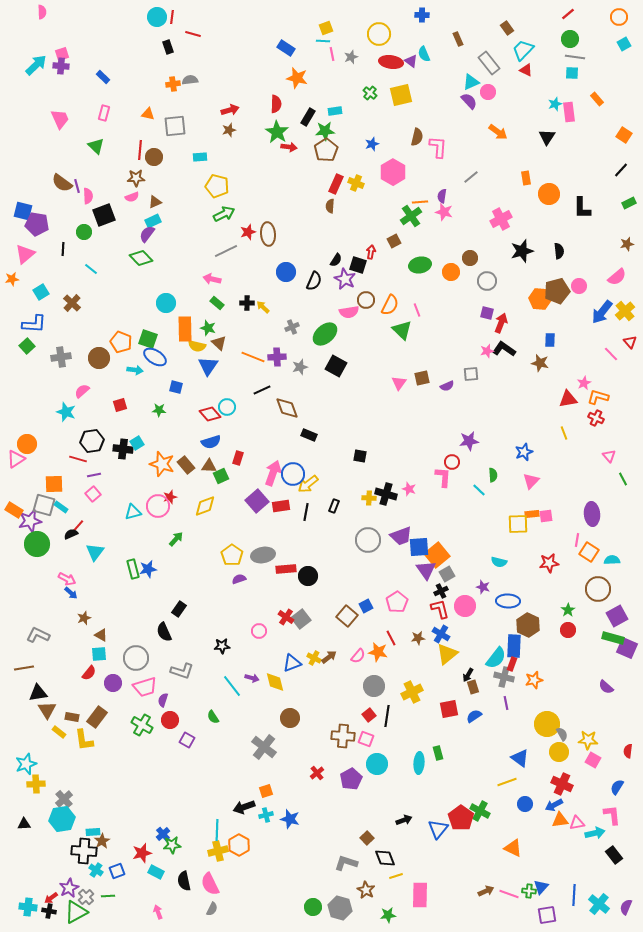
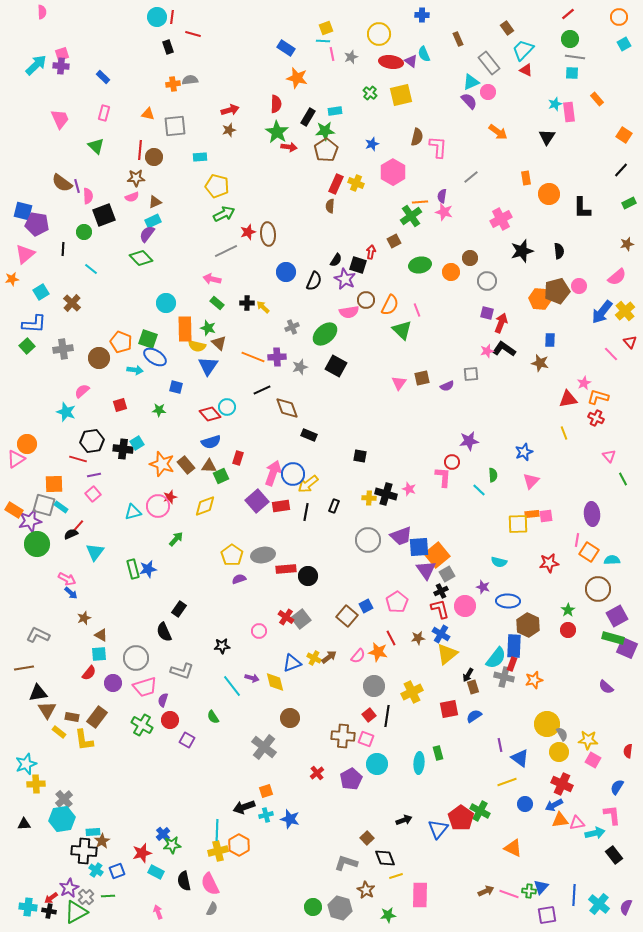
gray cross at (61, 357): moved 2 px right, 8 px up
purple line at (506, 703): moved 6 px left, 42 px down
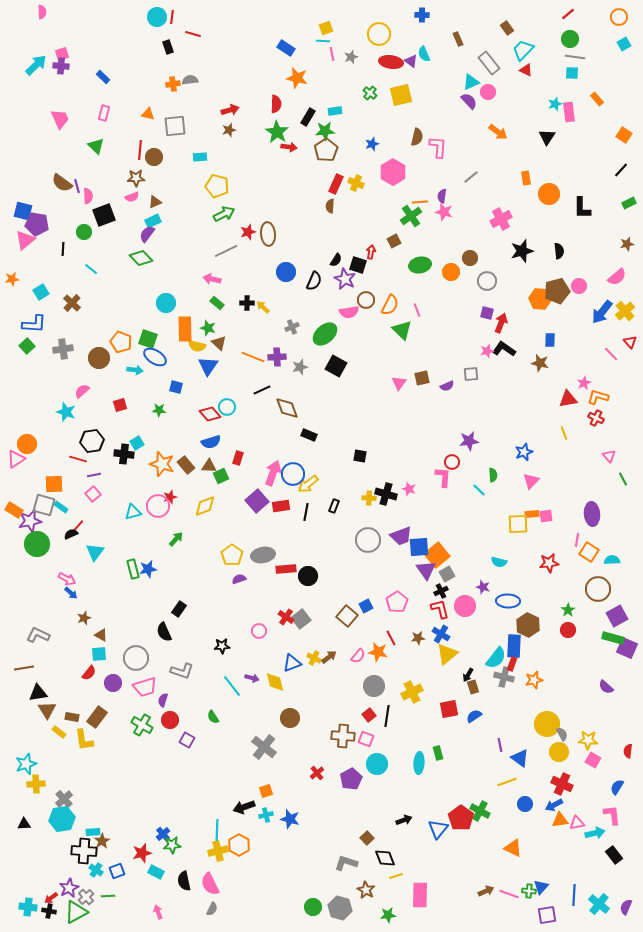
pink triangle at (25, 254): moved 14 px up
black cross at (123, 449): moved 1 px right, 5 px down
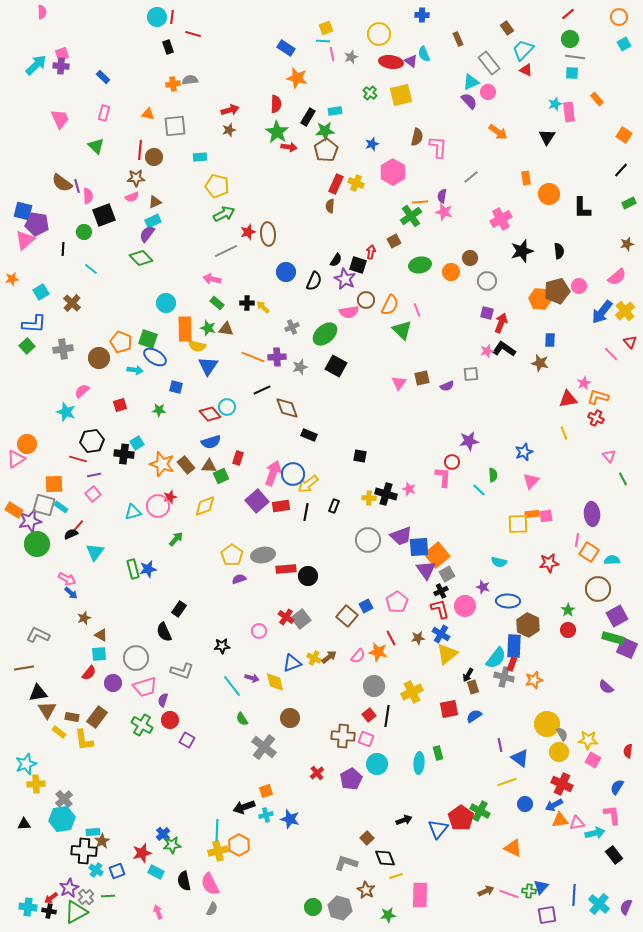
brown triangle at (219, 343): moved 7 px right, 14 px up; rotated 35 degrees counterclockwise
green semicircle at (213, 717): moved 29 px right, 2 px down
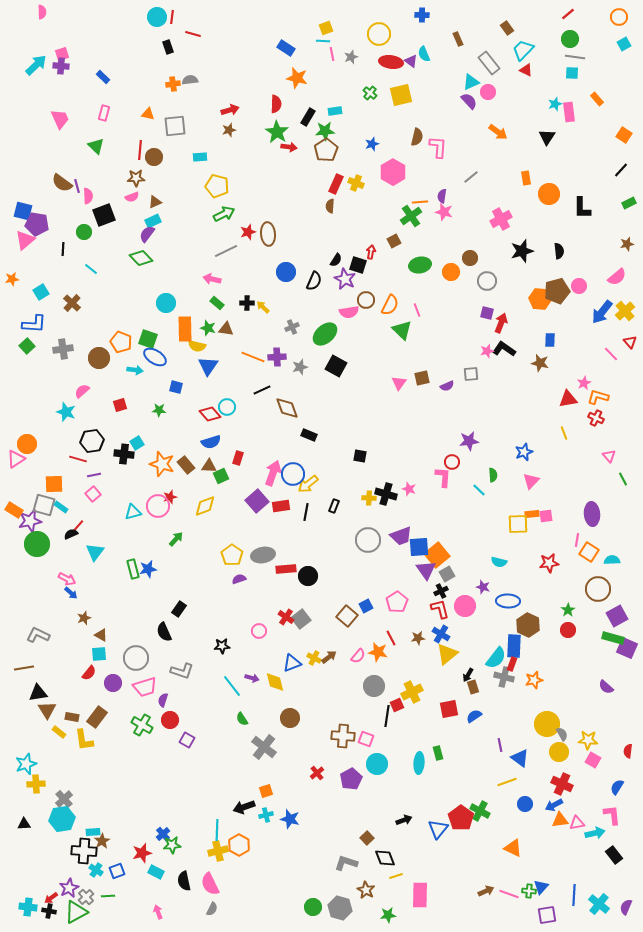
red square at (369, 715): moved 28 px right, 10 px up; rotated 16 degrees clockwise
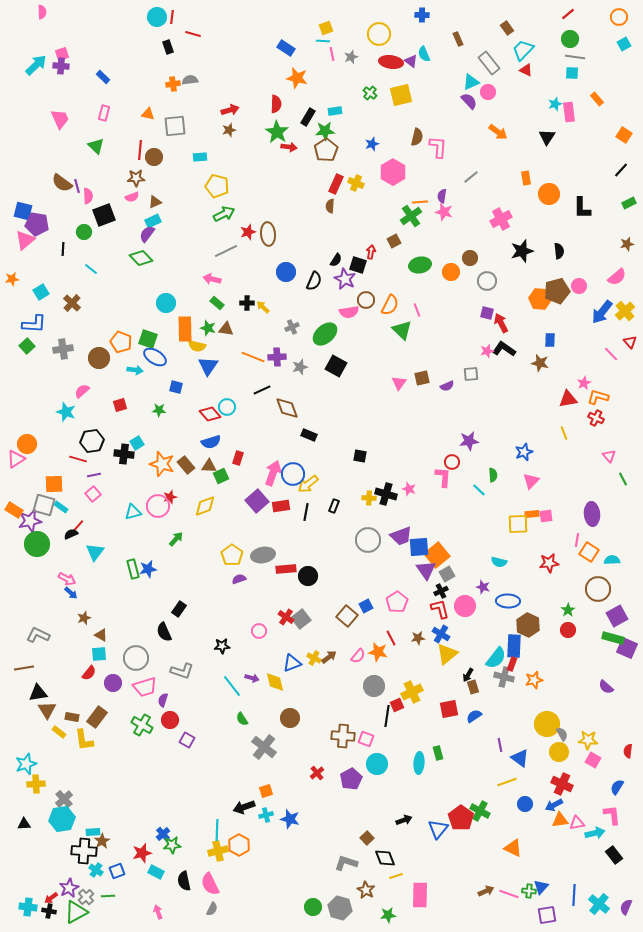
red arrow at (501, 323): rotated 48 degrees counterclockwise
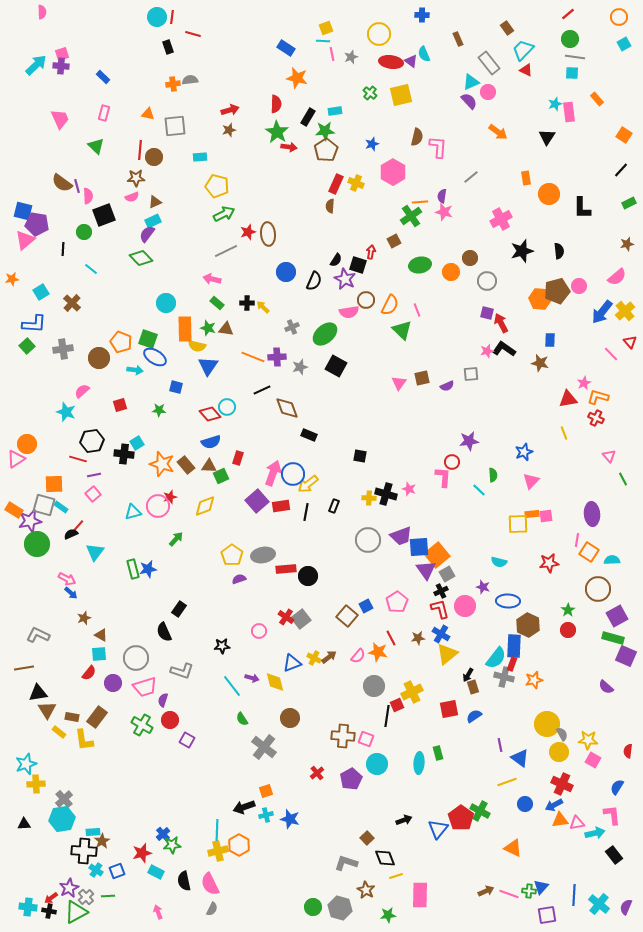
purple square at (627, 648): moved 1 px left, 8 px down
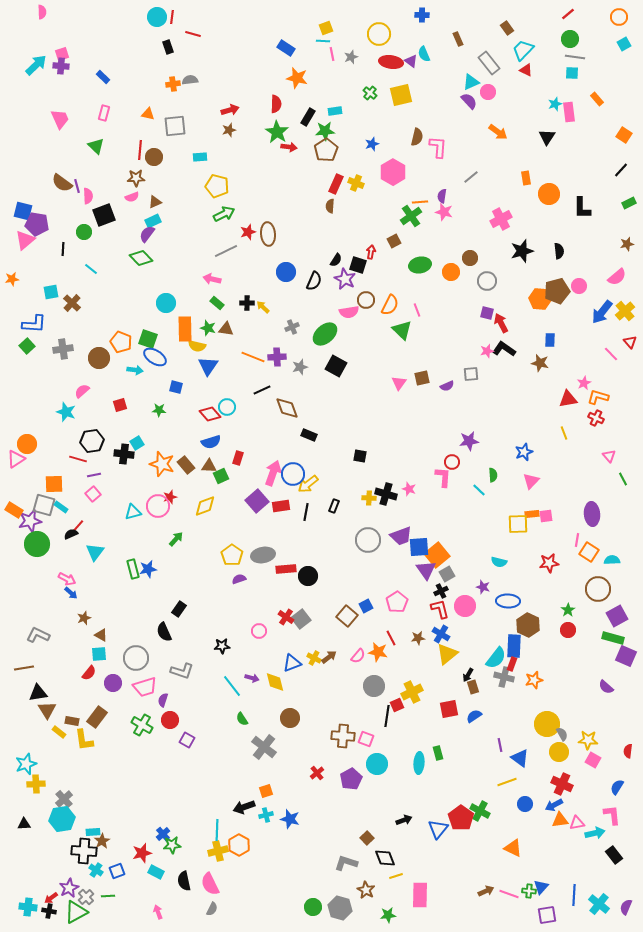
cyan square at (41, 292): moved 10 px right; rotated 21 degrees clockwise
brown rectangle at (72, 717): moved 4 px down
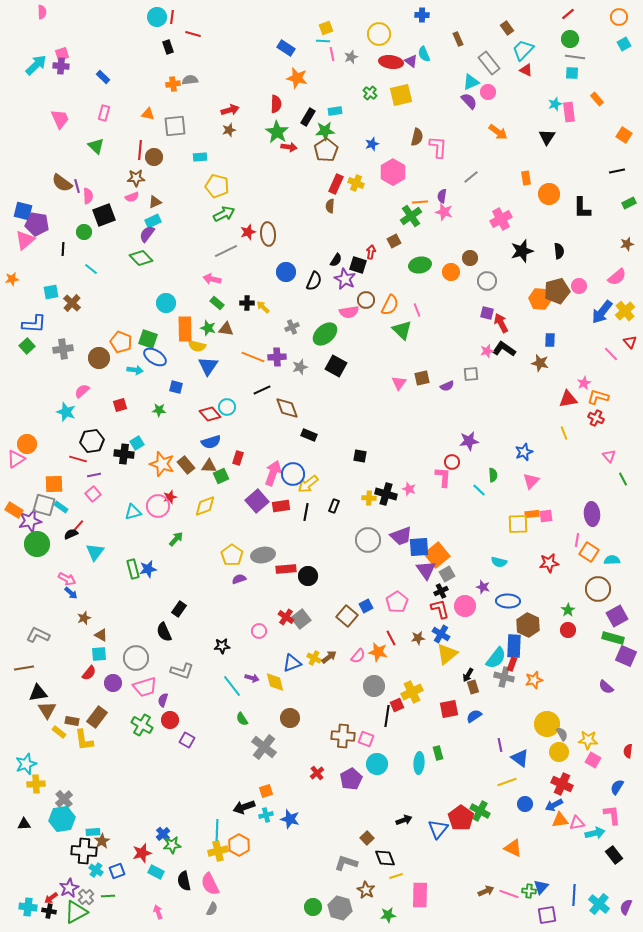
black line at (621, 170): moved 4 px left, 1 px down; rotated 35 degrees clockwise
